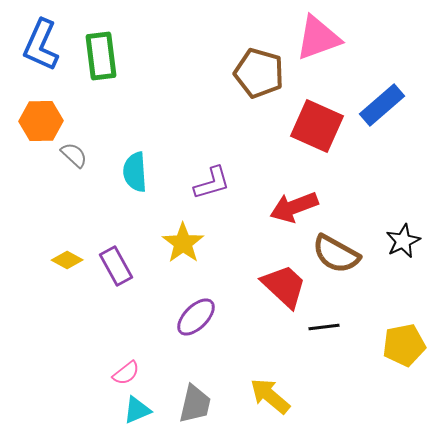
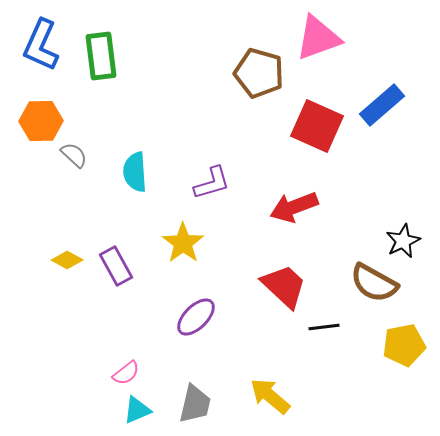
brown semicircle: moved 38 px right, 29 px down
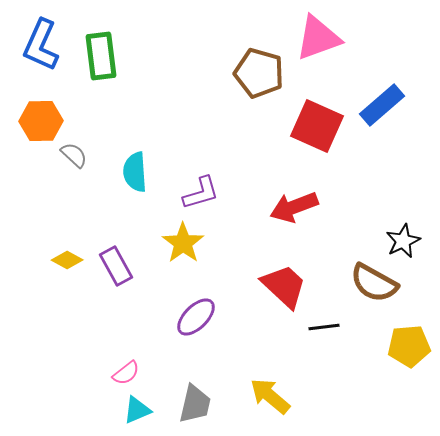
purple L-shape: moved 11 px left, 10 px down
yellow pentagon: moved 5 px right, 1 px down; rotated 6 degrees clockwise
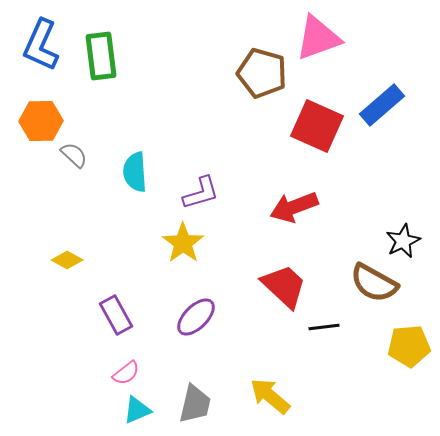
brown pentagon: moved 3 px right
purple rectangle: moved 49 px down
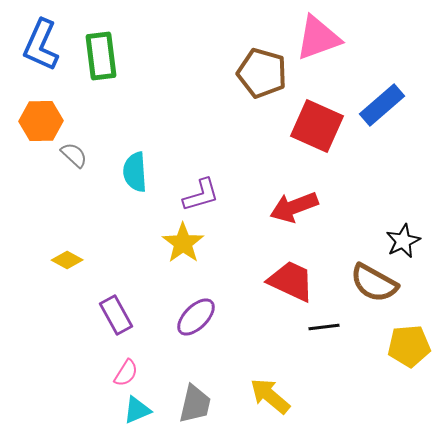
purple L-shape: moved 2 px down
red trapezoid: moved 7 px right, 5 px up; rotated 18 degrees counterclockwise
pink semicircle: rotated 20 degrees counterclockwise
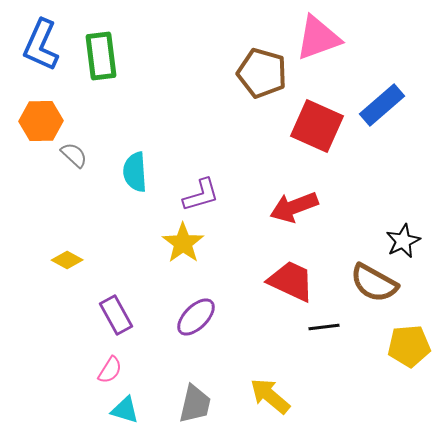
pink semicircle: moved 16 px left, 3 px up
cyan triangle: moved 12 px left; rotated 40 degrees clockwise
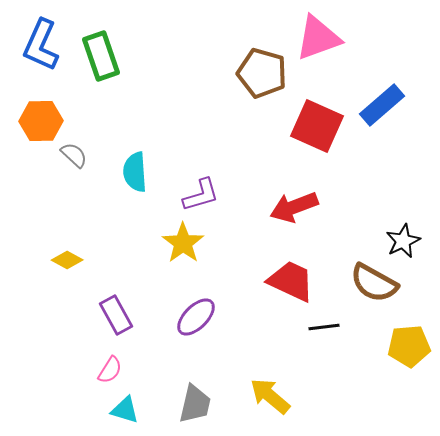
green rectangle: rotated 12 degrees counterclockwise
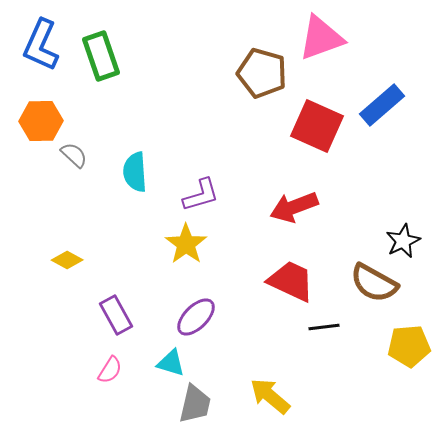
pink triangle: moved 3 px right
yellow star: moved 3 px right, 1 px down
cyan triangle: moved 46 px right, 47 px up
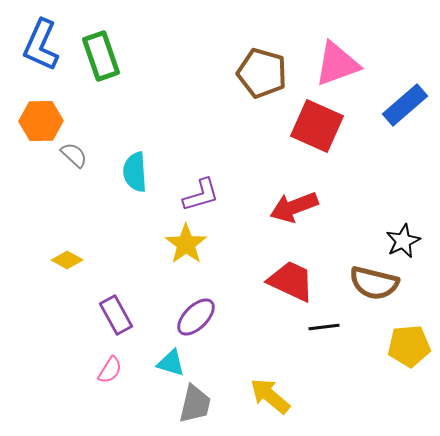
pink triangle: moved 16 px right, 26 px down
blue rectangle: moved 23 px right
brown semicircle: rotated 15 degrees counterclockwise
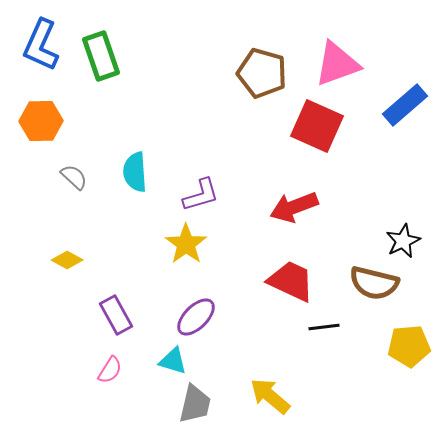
gray semicircle: moved 22 px down
cyan triangle: moved 2 px right, 2 px up
